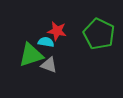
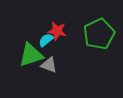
green pentagon: rotated 20 degrees clockwise
cyan semicircle: moved 2 px up; rotated 49 degrees counterclockwise
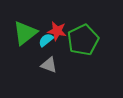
green pentagon: moved 16 px left, 6 px down
green triangle: moved 6 px left, 22 px up; rotated 20 degrees counterclockwise
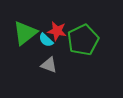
cyan semicircle: rotated 98 degrees counterclockwise
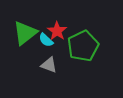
red star: rotated 24 degrees clockwise
green pentagon: moved 6 px down
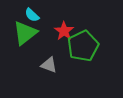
red star: moved 7 px right
cyan semicircle: moved 14 px left, 25 px up
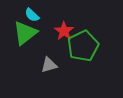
gray triangle: rotated 36 degrees counterclockwise
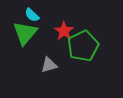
green triangle: rotated 12 degrees counterclockwise
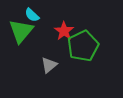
green triangle: moved 4 px left, 2 px up
gray triangle: rotated 24 degrees counterclockwise
